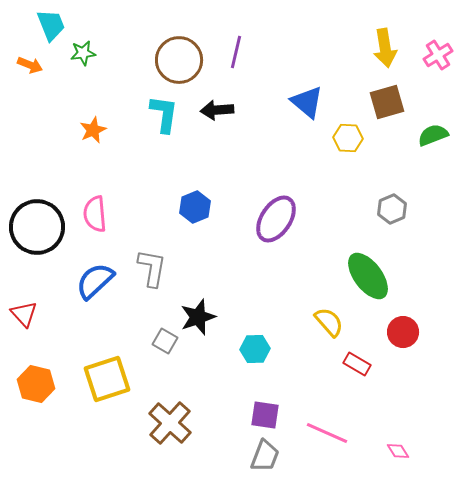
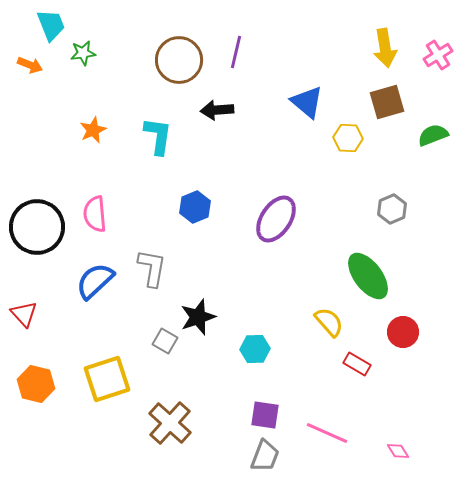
cyan L-shape: moved 6 px left, 22 px down
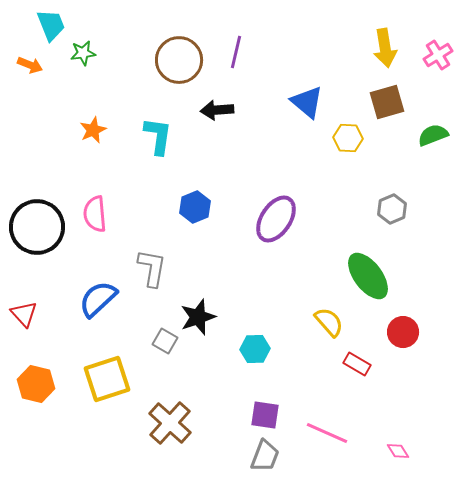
blue semicircle: moved 3 px right, 18 px down
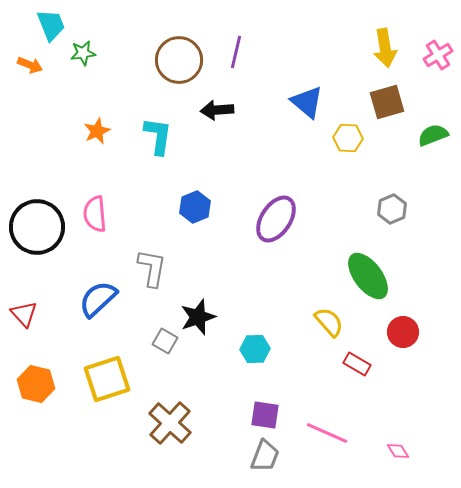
orange star: moved 4 px right, 1 px down
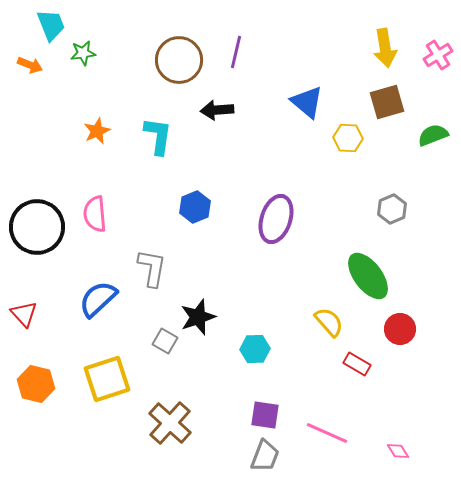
purple ellipse: rotated 15 degrees counterclockwise
red circle: moved 3 px left, 3 px up
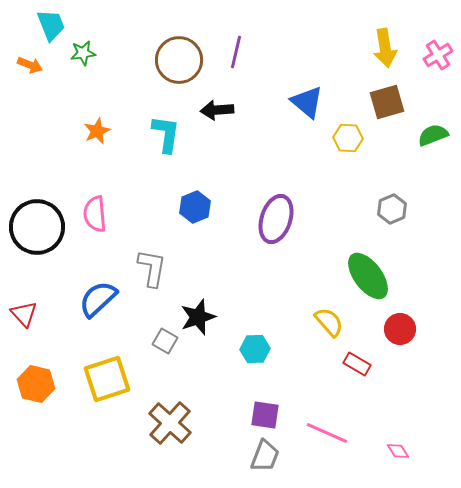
cyan L-shape: moved 8 px right, 2 px up
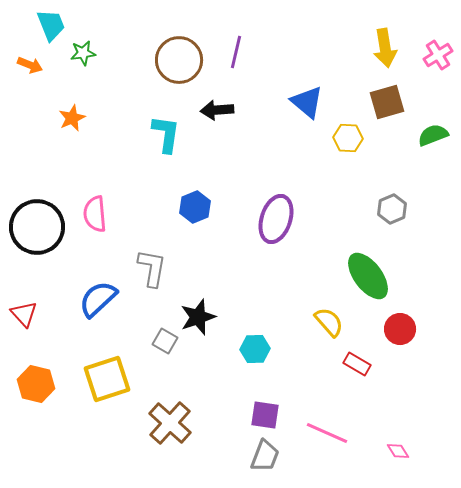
orange star: moved 25 px left, 13 px up
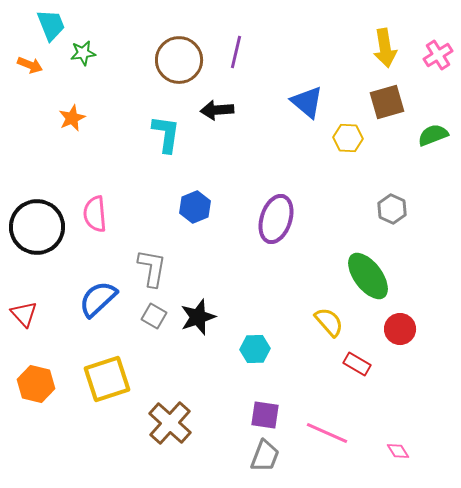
gray hexagon: rotated 12 degrees counterclockwise
gray square: moved 11 px left, 25 px up
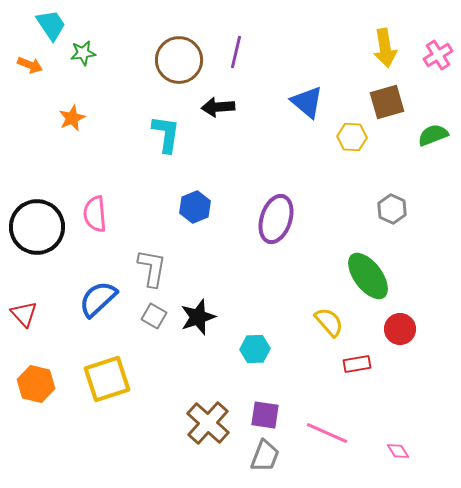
cyan trapezoid: rotated 12 degrees counterclockwise
black arrow: moved 1 px right, 3 px up
yellow hexagon: moved 4 px right, 1 px up
red rectangle: rotated 40 degrees counterclockwise
brown cross: moved 38 px right
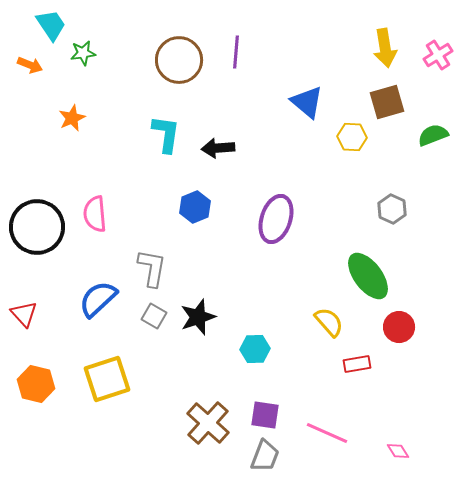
purple line: rotated 8 degrees counterclockwise
black arrow: moved 41 px down
red circle: moved 1 px left, 2 px up
